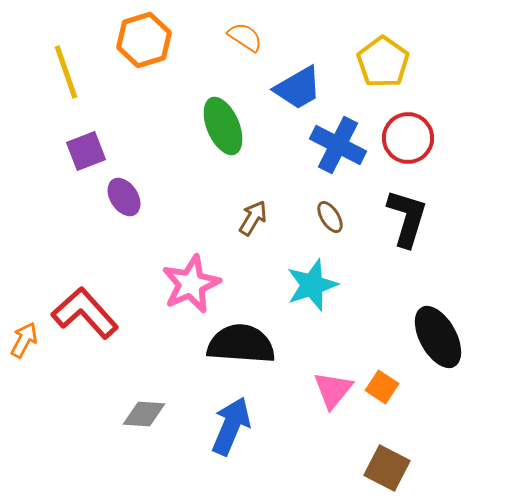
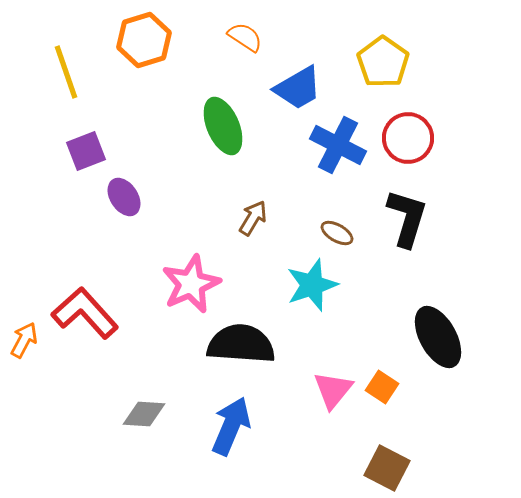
brown ellipse: moved 7 px right, 16 px down; rotated 28 degrees counterclockwise
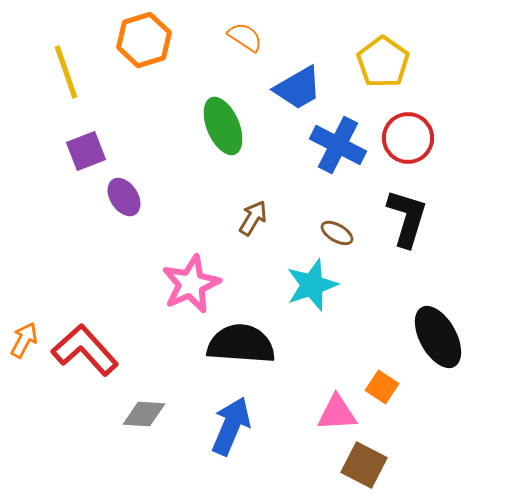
red L-shape: moved 37 px down
pink triangle: moved 4 px right, 23 px down; rotated 48 degrees clockwise
brown square: moved 23 px left, 3 px up
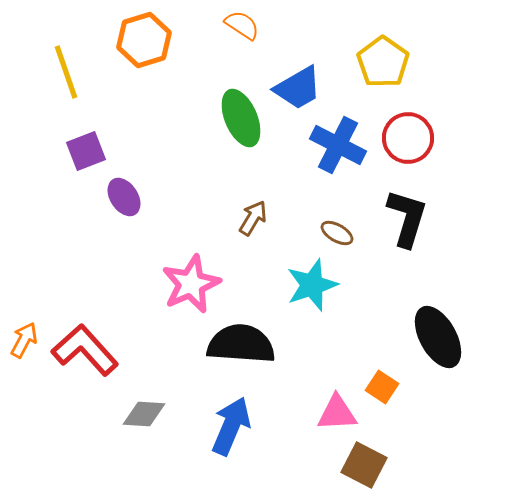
orange semicircle: moved 3 px left, 12 px up
green ellipse: moved 18 px right, 8 px up
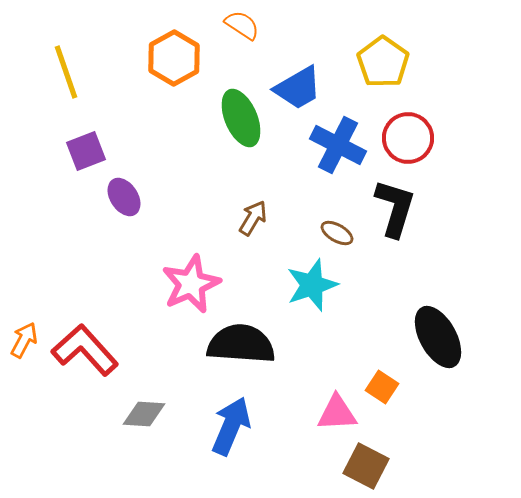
orange hexagon: moved 30 px right, 18 px down; rotated 12 degrees counterclockwise
black L-shape: moved 12 px left, 10 px up
brown square: moved 2 px right, 1 px down
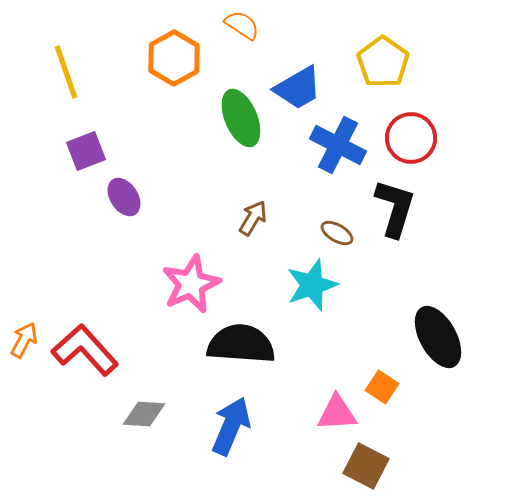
red circle: moved 3 px right
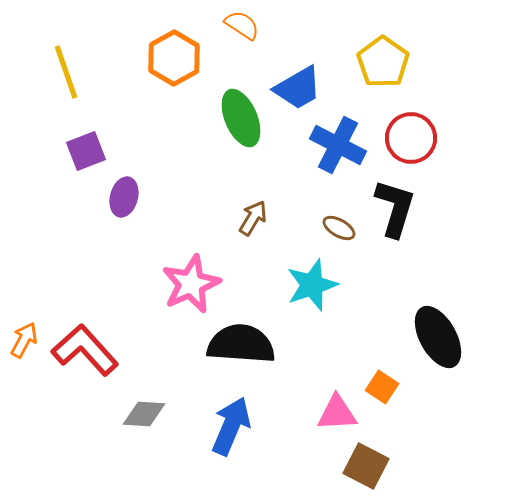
purple ellipse: rotated 48 degrees clockwise
brown ellipse: moved 2 px right, 5 px up
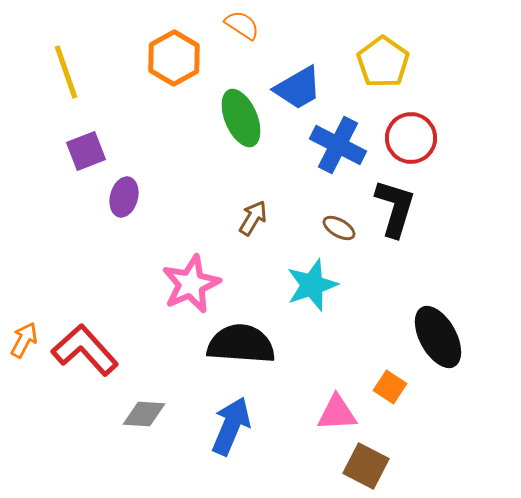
orange square: moved 8 px right
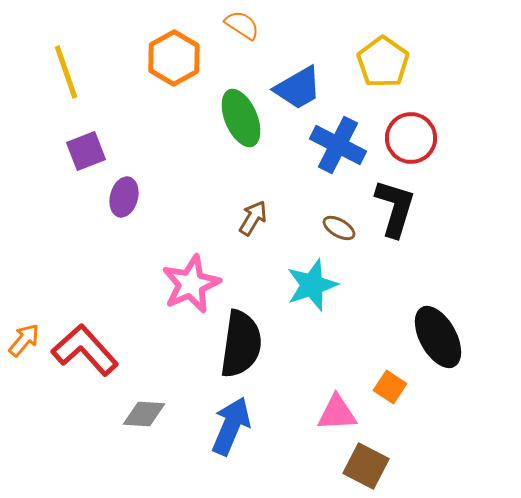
orange arrow: rotated 12 degrees clockwise
black semicircle: rotated 94 degrees clockwise
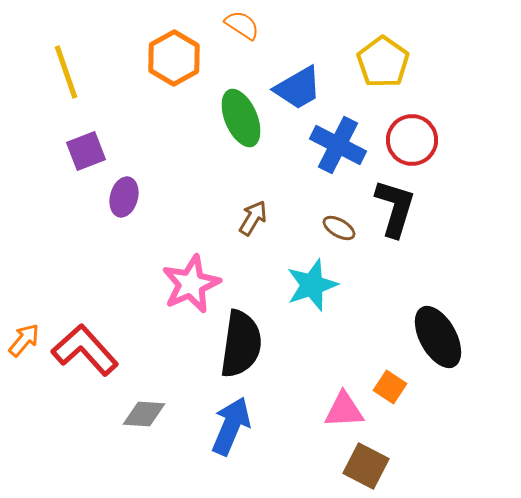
red circle: moved 1 px right, 2 px down
pink triangle: moved 7 px right, 3 px up
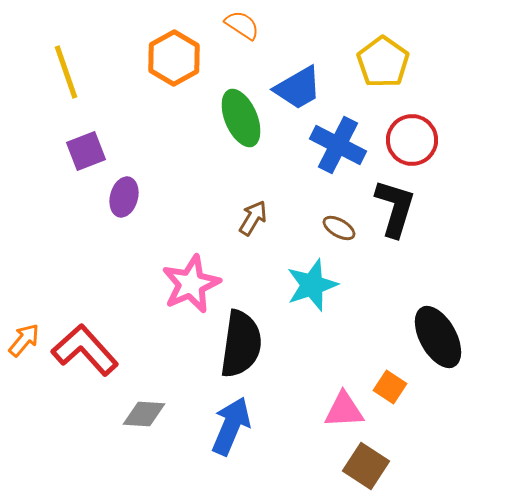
brown square: rotated 6 degrees clockwise
